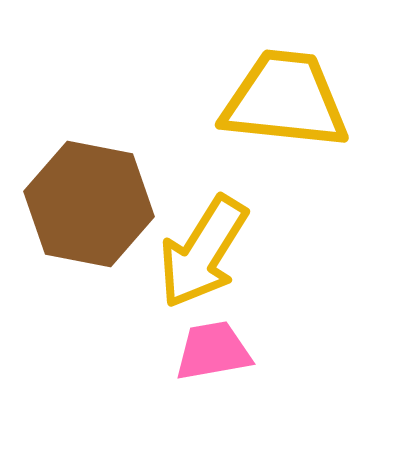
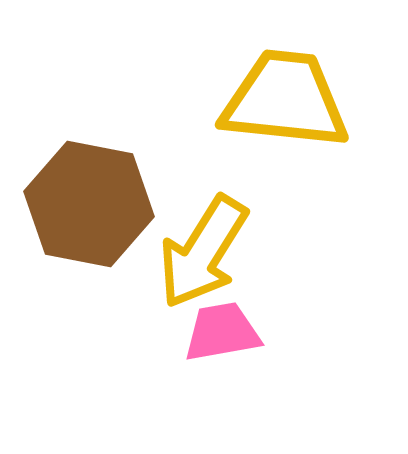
pink trapezoid: moved 9 px right, 19 px up
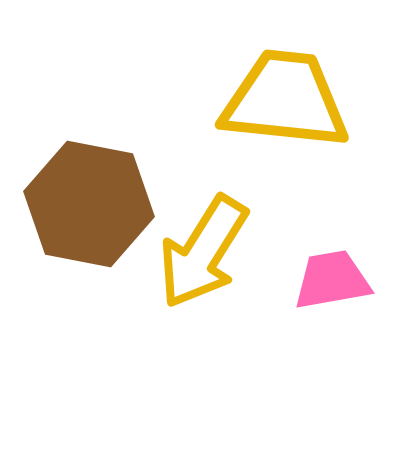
pink trapezoid: moved 110 px right, 52 px up
